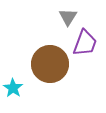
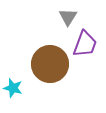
purple trapezoid: moved 1 px down
cyan star: rotated 18 degrees counterclockwise
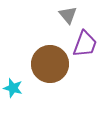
gray triangle: moved 2 px up; rotated 12 degrees counterclockwise
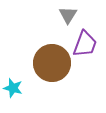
gray triangle: rotated 12 degrees clockwise
brown circle: moved 2 px right, 1 px up
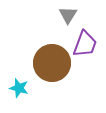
cyan star: moved 6 px right
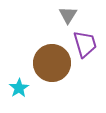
purple trapezoid: rotated 36 degrees counterclockwise
cyan star: rotated 24 degrees clockwise
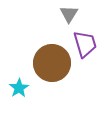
gray triangle: moved 1 px right, 1 px up
